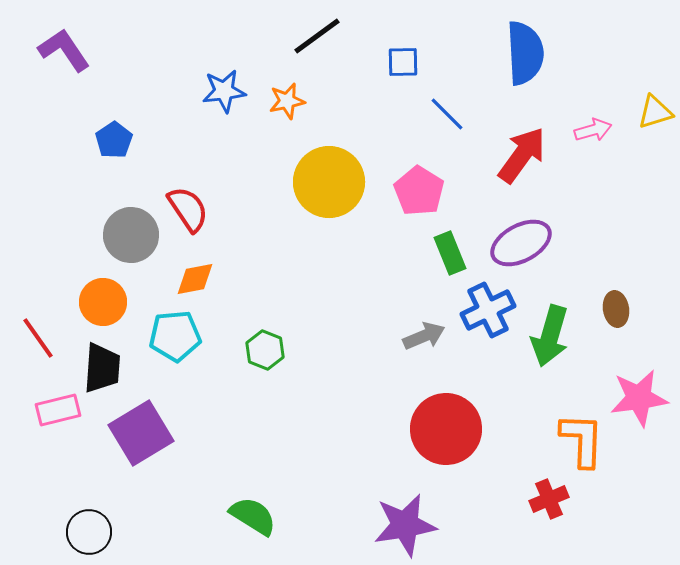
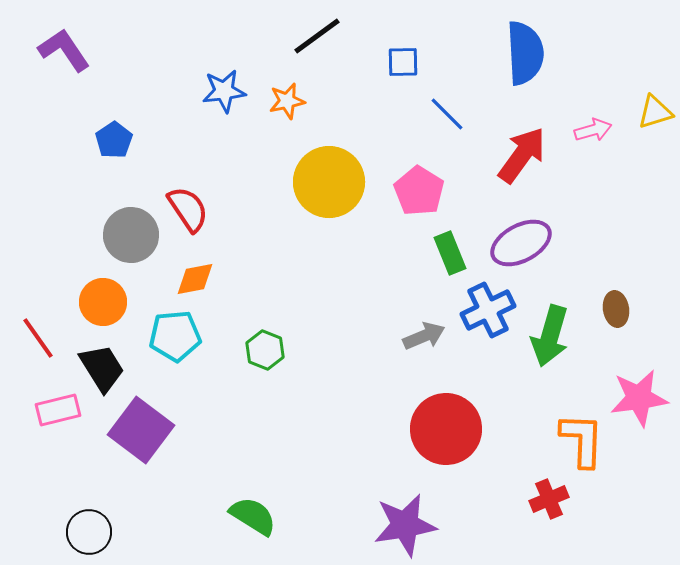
black trapezoid: rotated 36 degrees counterclockwise
purple square: moved 3 px up; rotated 22 degrees counterclockwise
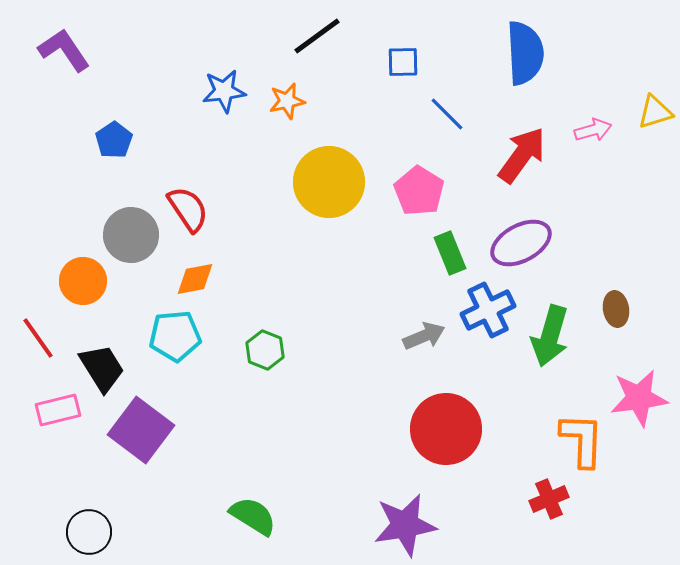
orange circle: moved 20 px left, 21 px up
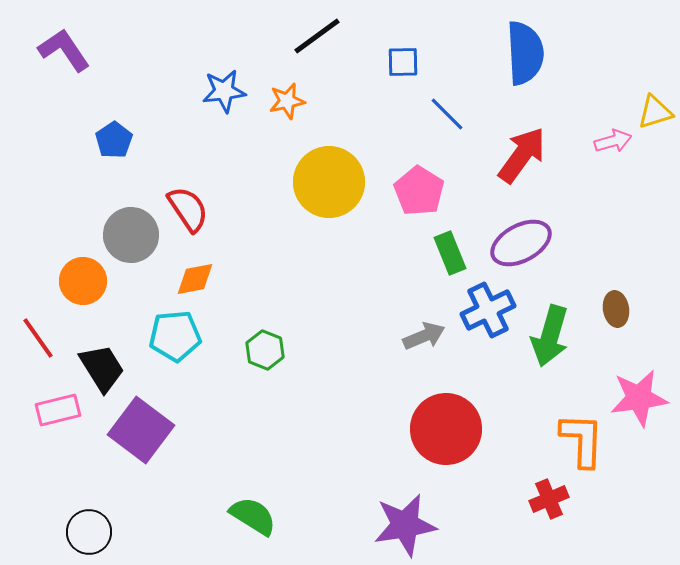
pink arrow: moved 20 px right, 11 px down
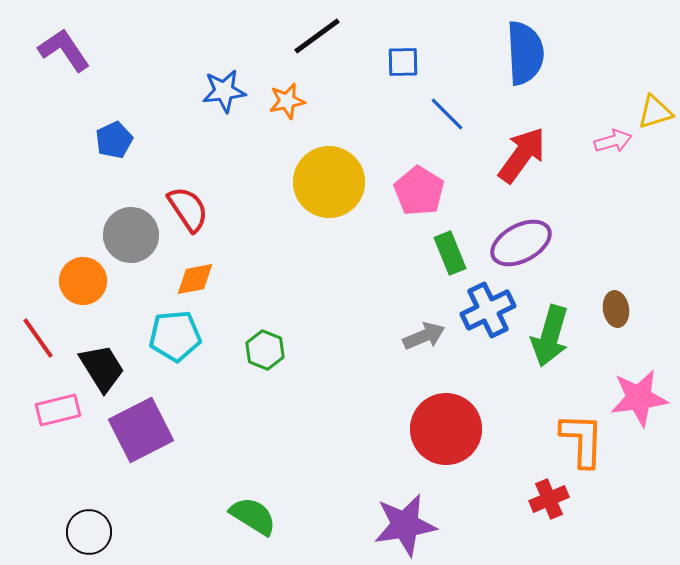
blue pentagon: rotated 9 degrees clockwise
purple square: rotated 26 degrees clockwise
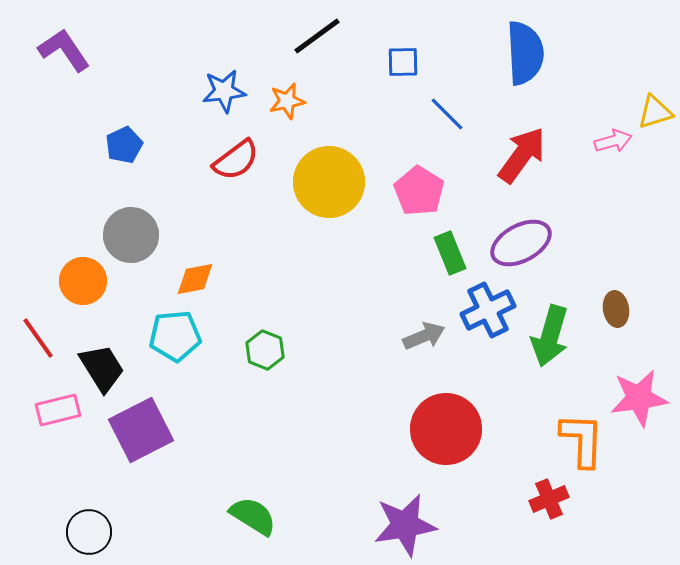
blue pentagon: moved 10 px right, 5 px down
red semicircle: moved 48 px right, 49 px up; rotated 87 degrees clockwise
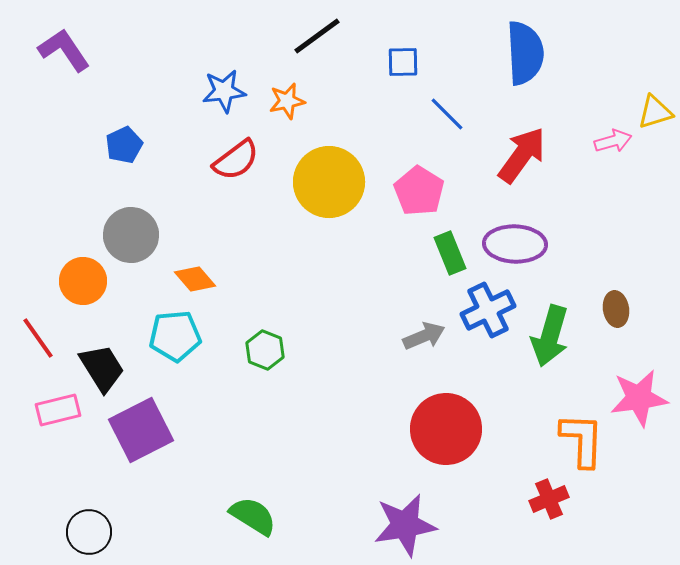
purple ellipse: moved 6 px left, 1 px down; rotated 30 degrees clockwise
orange diamond: rotated 60 degrees clockwise
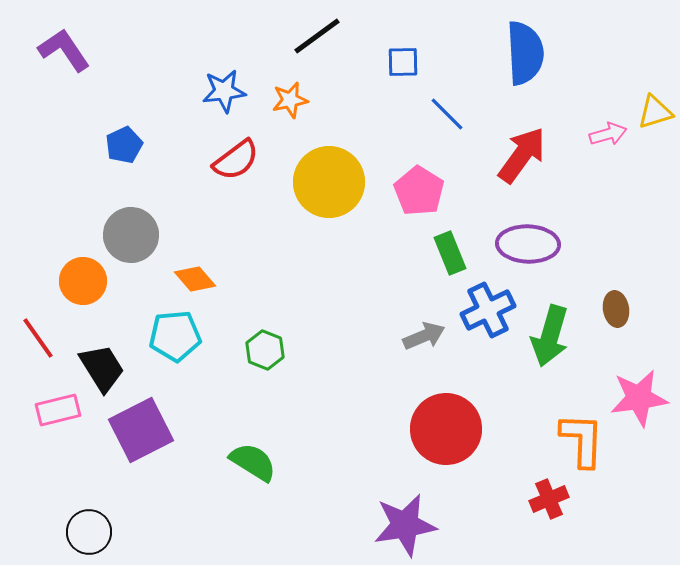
orange star: moved 3 px right, 1 px up
pink arrow: moved 5 px left, 7 px up
purple ellipse: moved 13 px right
green semicircle: moved 54 px up
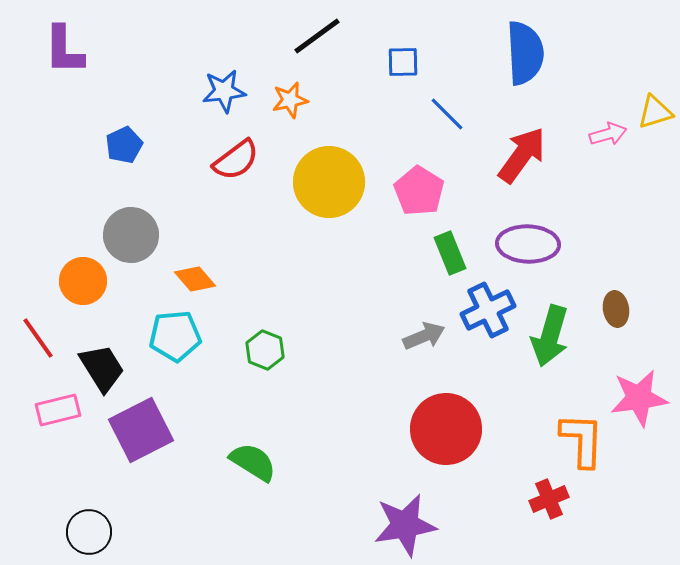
purple L-shape: rotated 146 degrees counterclockwise
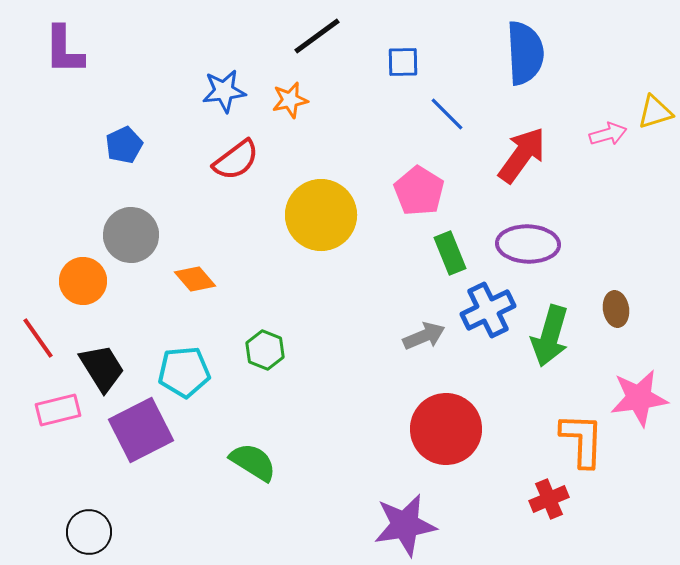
yellow circle: moved 8 px left, 33 px down
cyan pentagon: moved 9 px right, 36 px down
